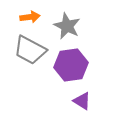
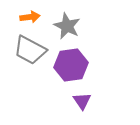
purple triangle: rotated 24 degrees clockwise
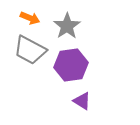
orange arrow: moved 1 px down; rotated 30 degrees clockwise
gray star: rotated 12 degrees clockwise
purple triangle: rotated 24 degrees counterclockwise
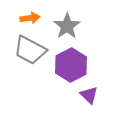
orange arrow: rotated 30 degrees counterclockwise
purple hexagon: rotated 20 degrees counterclockwise
purple triangle: moved 7 px right, 6 px up; rotated 12 degrees clockwise
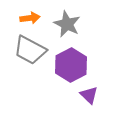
gray star: moved 2 px up; rotated 12 degrees counterclockwise
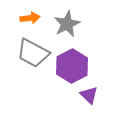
gray star: rotated 20 degrees clockwise
gray trapezoid: moved 3 px right, 3 px down
purple hexagon: moved 1 px right, 1 px down
